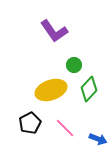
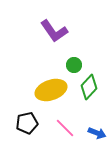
green diamond: moved 2 px up
black pentagon: moved 3 px left; rotated 15 degrees clockwise
blue arrow: moved 1 px left, 6 px up
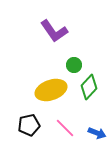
black pentagon: moved 2 px right, 2 px down
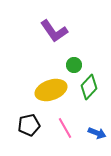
pink line: rotated 15 degrees clockwise
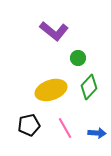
purple L-shape: rotated 16 degrees counterclockwise
green circle: moved 4 px right, 7 px up
blue arrow: rotated 18 degrees counterclockwise
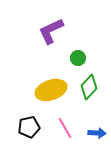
purple L-shape: moved 3 px left; rotated 116 degrees clockwise
black pentagon: moved 2 px down
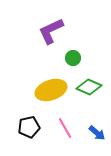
green circle: moved 5 px left
green diamond: rotated 70 degrees clockwise
blue arrow: rotated 36 degrees clockwise
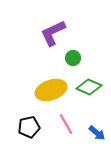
purple L-shape: moved 2 px right, 2 px down
pink line: moved 1 px right, 4 px up
